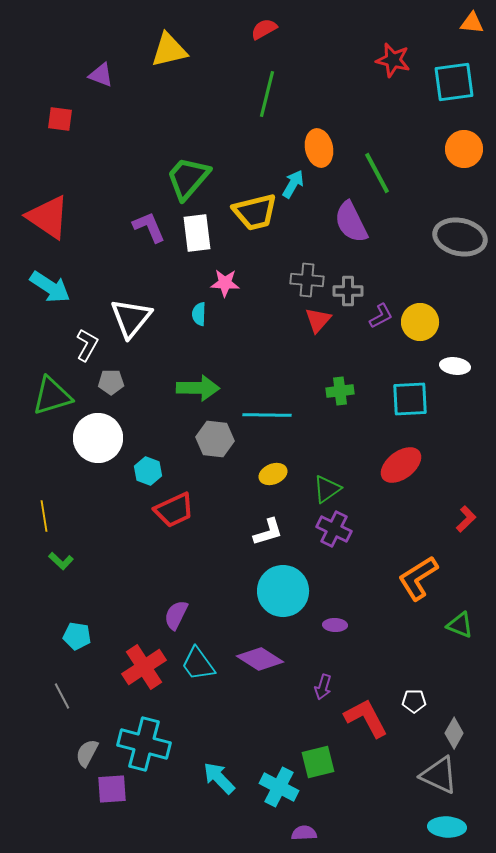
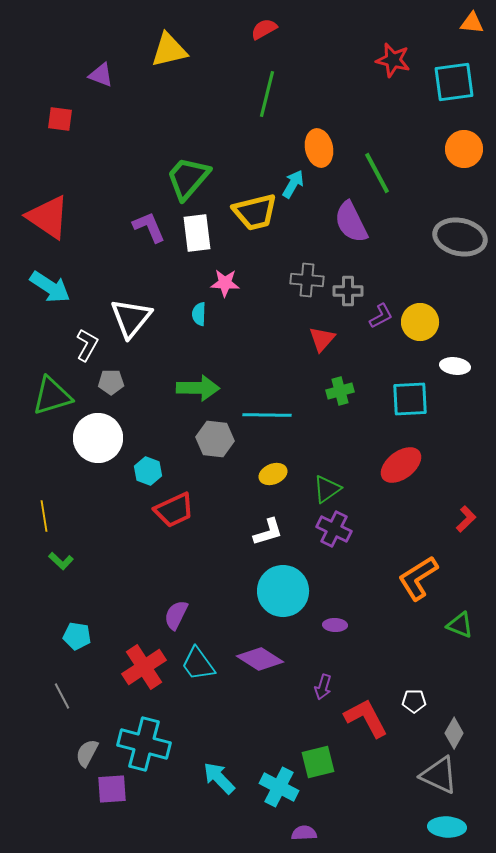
red triangle at (318, 320): moved 4 px right, 19 px down
green cross at (340, 391): rotated 8 degrees counterclockwise
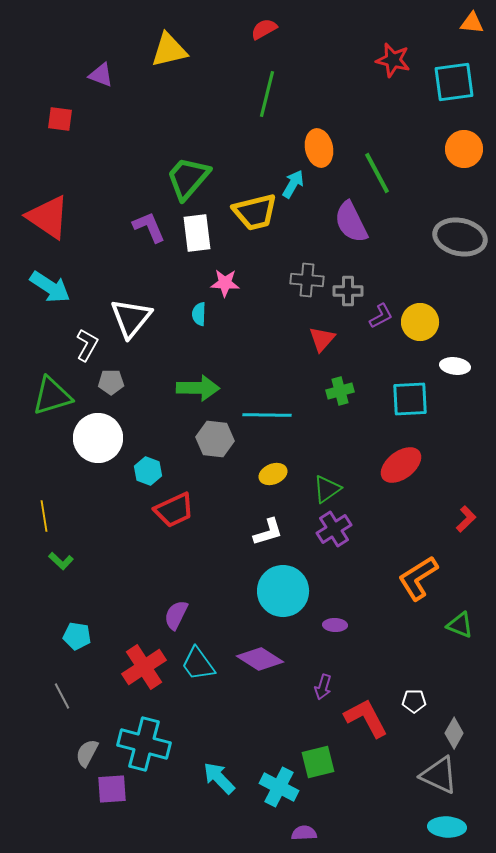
purple cross at (334, 529): rotated 32 degrees clockwise
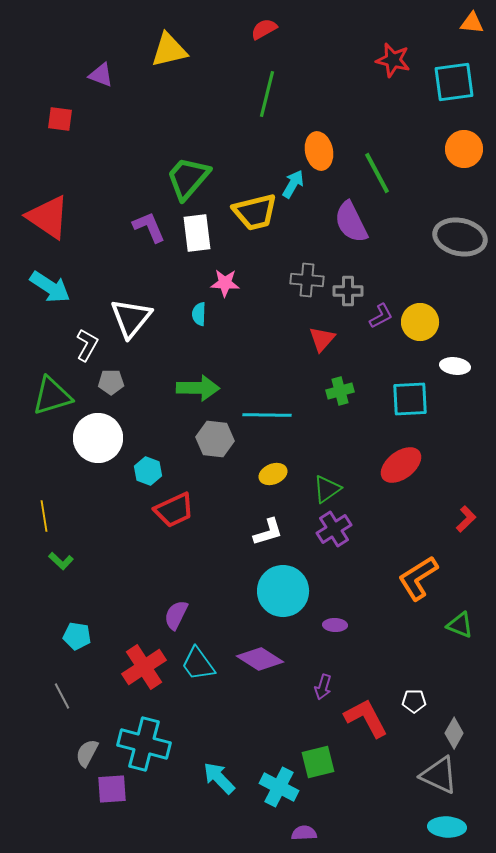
orange ellipse at (319, 148): moved 3 px down
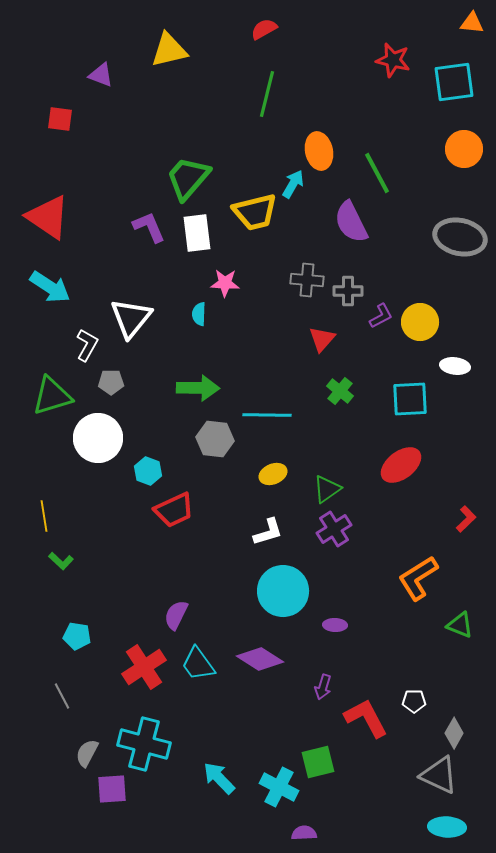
green cross at (340, 391): rotated 36 degrees counterclockwise
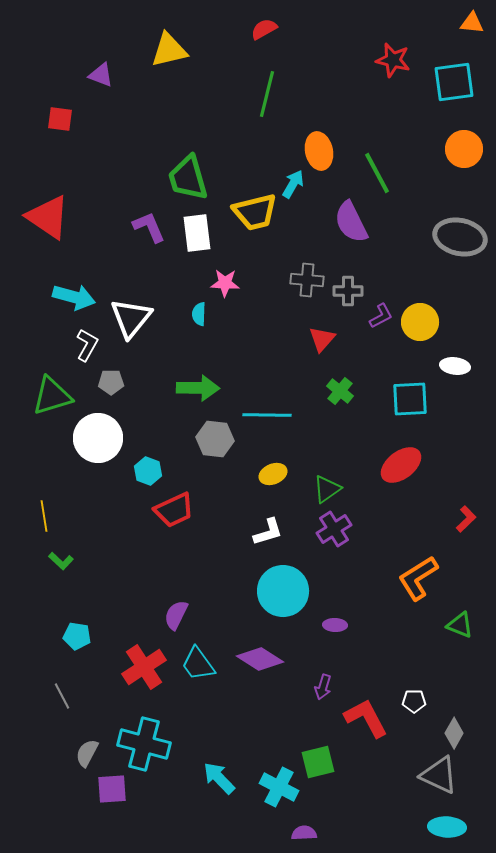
green trapezoid at (188, 178): rotated 57 degrees counterclockwise
cyan arrow at (50, 287): moved 24 px right, 10 px down; rotated 18 degrees counterclockwise
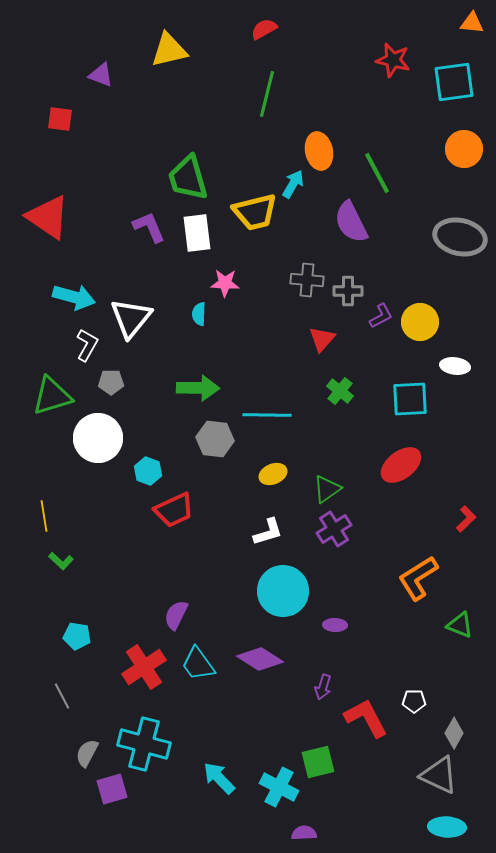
purple square at (112, 789): rotated 12 degrees counterclockwise
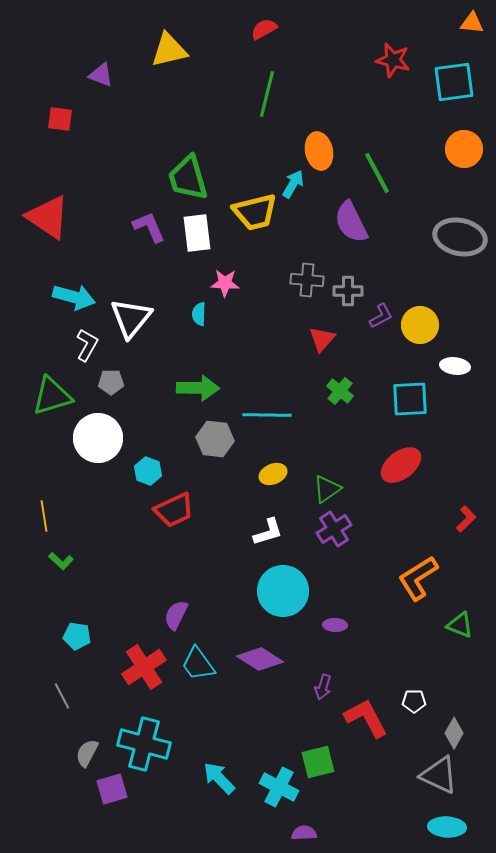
yellow circle at (420, 322): moved 3 px down
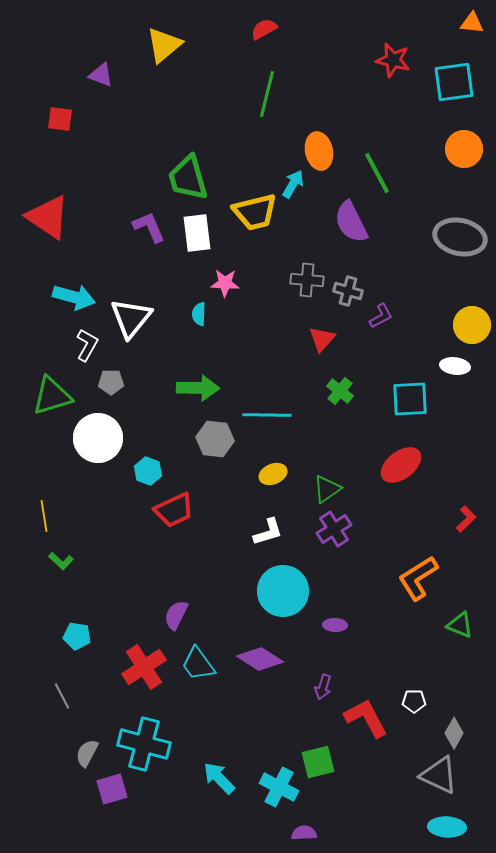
yellow triangle at (169, 50): moved 5 px left, 5 px up; rotated 27 degrees counterclockwise
gray cross at (348, 291): rotated 16 degrees clockwise
yellow circle at (420, 325): moved 52 px right
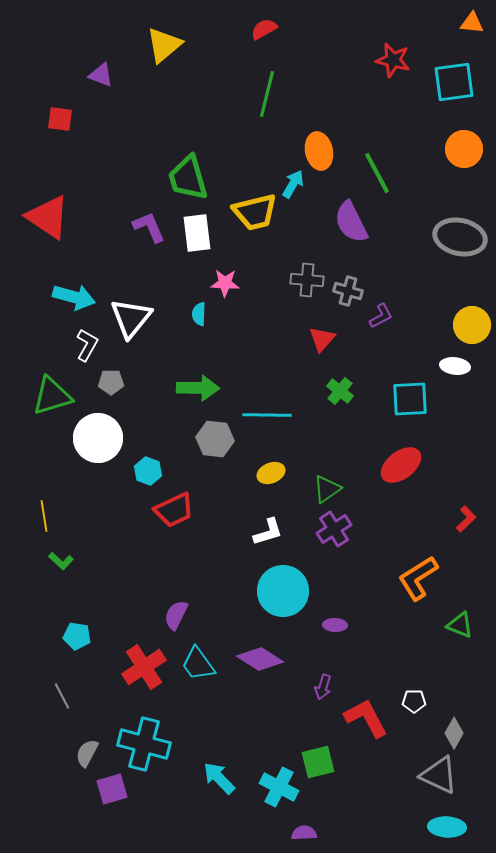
yellow ellipse at (273, 474): moved 2 px left, 1 px up
